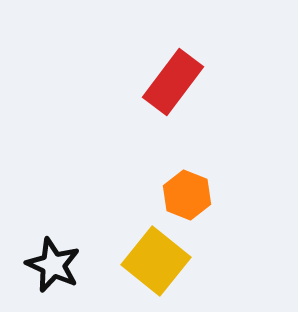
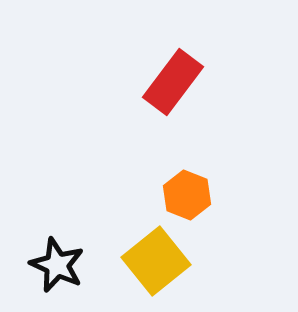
yellow square: rotated 12 degrees clockwise
black star: moved 4 px right
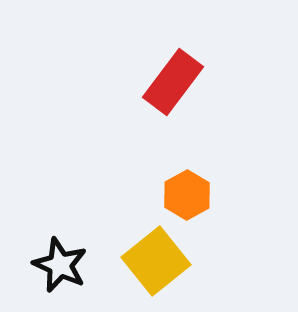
orange hexagon: rotated 9 degrees clockwise
black star: moved 3 px right
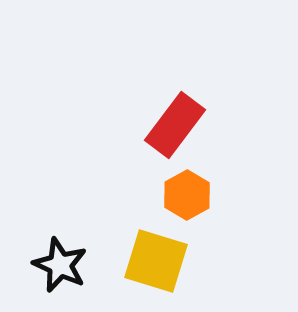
red rectangle: moved 2 px right, 43 px down
yellow square: rotated 34 degrees counterclockwise
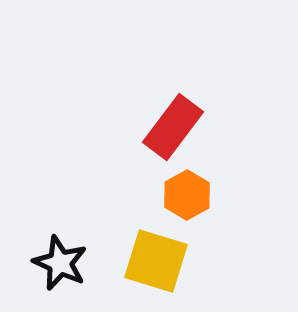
red rectangle: moved 2 px left, 2 px down
black star: moved 2 px up
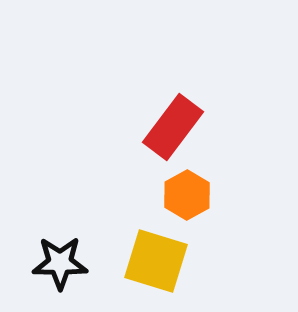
black star: rotated 24 degrees counterclockwise
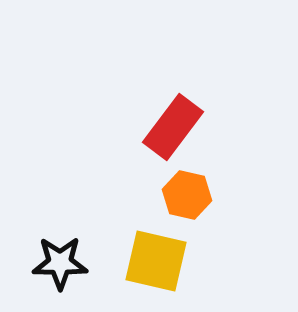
orange hexagon: rotated 18 degrees counterclockwise
yellow square: rotated 4 degrees counterclockwise
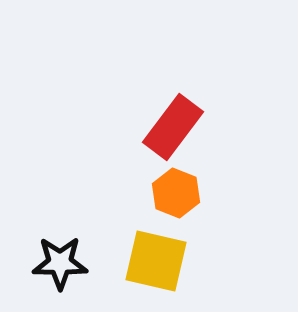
orange hexagon: moved 11 px left, 2 px up; rotated 9 degrees clockwise
